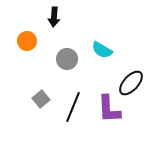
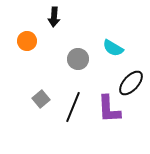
cyan semicircle: moved 11 px right, 2 px up
gray circle: moved 11 px right
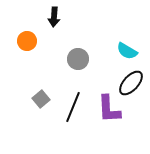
cyan semicircle: moved 14 px right, 3 px down
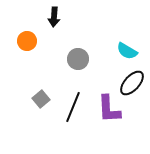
black ellipse: moved 1 px right
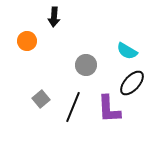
gray circle: moved 8 px right, 6 px down
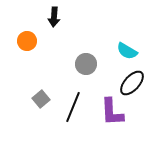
gray circle: moved 1 px up
purple L-shape: moved 3 px right, 3 px down
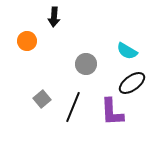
black ellipse: rotated 12 degrees clockwise
gray square: moved 1 px right
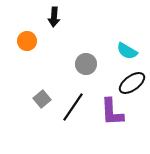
black line: rotated 12 degrees clockwise
